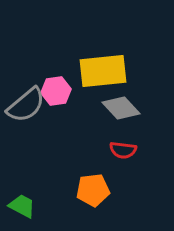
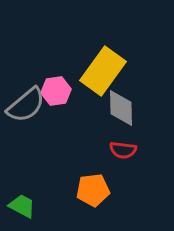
yellow rectangle: rotated 48 degrees counterclockwise
gray diamond: rotated 42 degrees clockwise
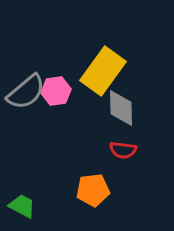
gray semicircle: moved 13 px up
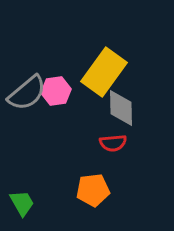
yellow rectangle: moved 1 px right, 1 px down
gray semicircle: moved 1 px right, 1 px down
red semicircle: moved 10 px left, 7 px up; rotated 12 degrees counterclockwise
green trapezoid: moved 3 px up; rotated 32 degrees clockwise
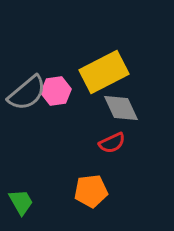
yellow rectangle: rotated 27 degrees clockwise
gray diamond: rotated 24 degrees counterclockwise
red semicircle: moved 1 px left; rotated 20 degrees counterclockwise
orange pentagon: moved 2 px left, 1 px down
green trapezoid: moved 1 px left, 1 px up
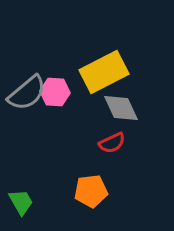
pink hexagon: moved 1 px left, 1 px down; rotated 12 degrees clockwise
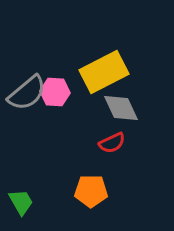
orange pentagon: rotated 8 degrees clockwise
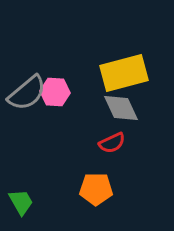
yellow rectangle: moved 20 px right, 1 px down; rotated 12 degrees clockwise
orange pentagon: moved 5 px right, 2 px up
